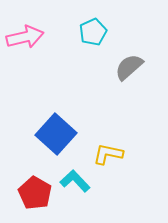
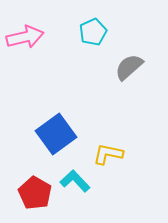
blue square: rotated 12 degrees clockwise
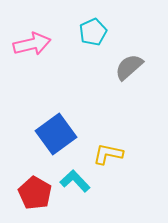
pink arrow: moved 7 px right, 7 px down
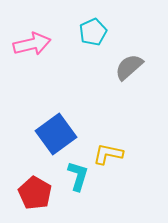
cyan L-shape: moved 3 px right, 5 px up; rotated 60 degrees clockwise
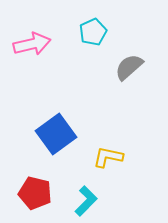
yellow L-shape: moved 3 px down
cyan L-shape: moved 8 px right, 25 px down; rotated 28 degrees clockwise
red pentagon: rotated 16 degrees counterclockwise
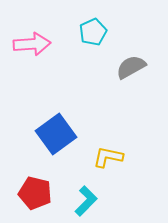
pink arrow: rotated 9 degrees clockwise
gray semicircle: moved 2 px right; rotated 12 degrees clockwise
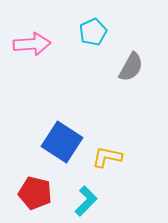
gray semicircle: rotated 148 degrees clockwise
blue square: moved 6 px right, 8 px down; rotated 21 degrees counterclockwise
yellow L-shape: moved 1 px left
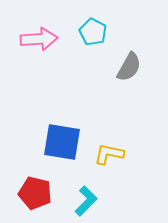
cyan pentagon: rotated 20 degrees counterclockwise
pink arrow: moved 7 px right, 5 px up
gray semicircle: moved 2 px left
blue square: rotated 24 degrees counterclockwise
yellow L-shape: moved 2 px right, 3 px up
